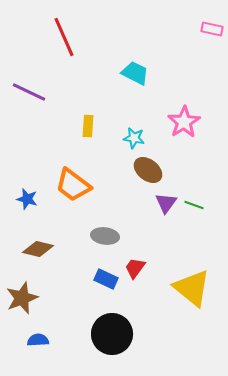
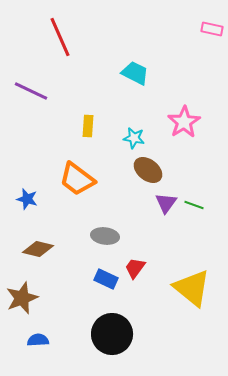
red line: moved 4 px left
purple line: moved 2 px right, 1 px up
orange trapezoid: moved 4 px right, 6 px up
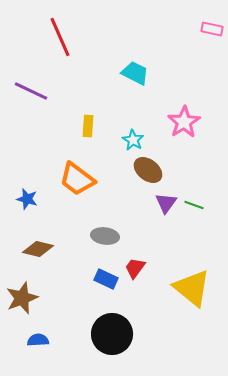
cyan star: moved 1 px left, 2 px down; rotated 20 degrees clockwise
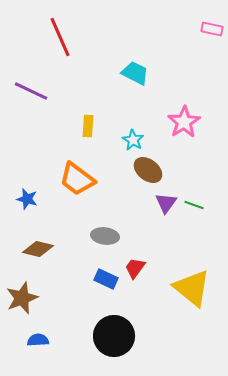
black circle: moved 2 px right, 2 px down
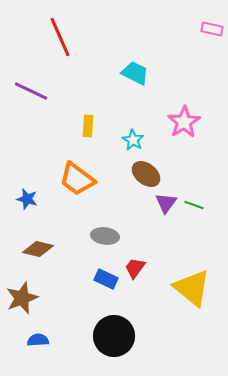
brown ellipse: moved 2 px left, 4 px down
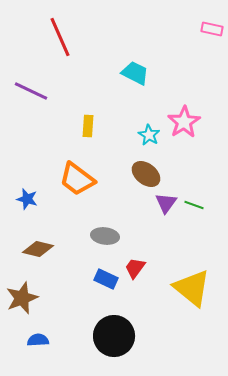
cyan star: moved 16 px right, 5 px up
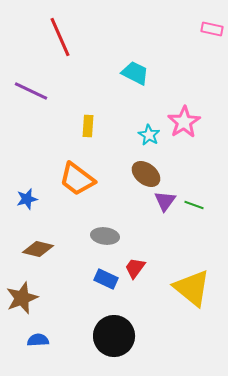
blue star: rotated 30 degrees counterclockwise
purple triangle: moved 1 px left, 2 px up
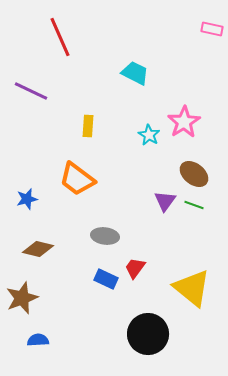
brown ellipse: moved 48 px right
black circle: moved 34 px right, 2 px up
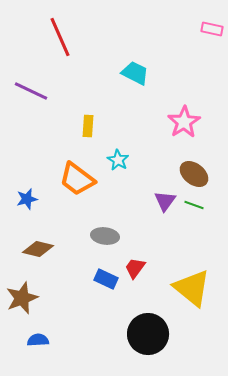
cyan star: moved 31 px left, 25 px down
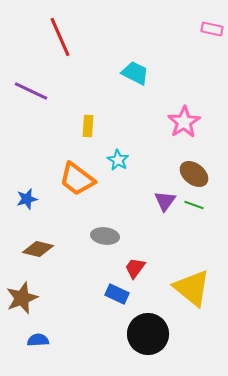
blue rectangle: moved 11 px right, 15 px down
